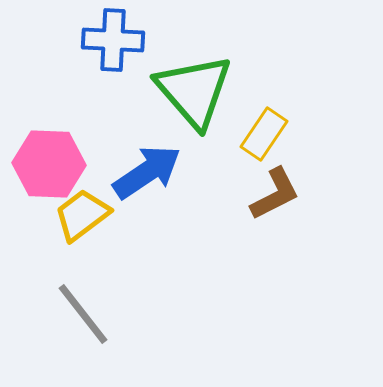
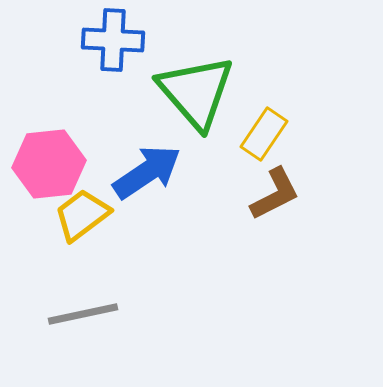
green triangle: moved 2 px right, 1 px down
pink hexagon: rotated 8 degrees counterclockwise
gray line: rotated 64 degrees counterclockwise
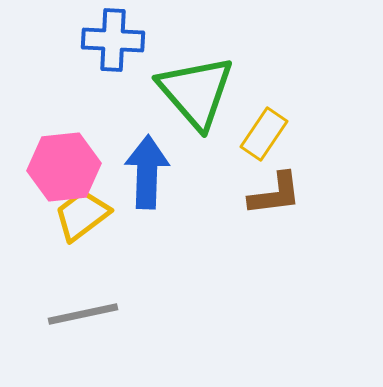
pink hexagon: moved 15 px right, 3 px down
blue arrow: rotated 54 degrees counterclockwise
brown L-shape: rotated 20 degrees clockwise
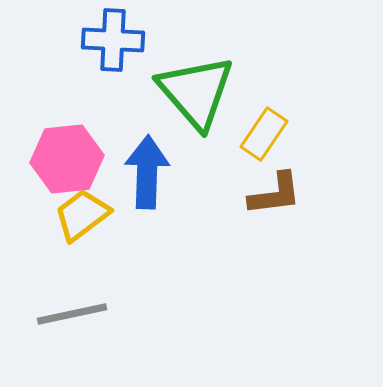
pink hexagon: moved 3 px right, 8 px up
gray line: moved 11 px left
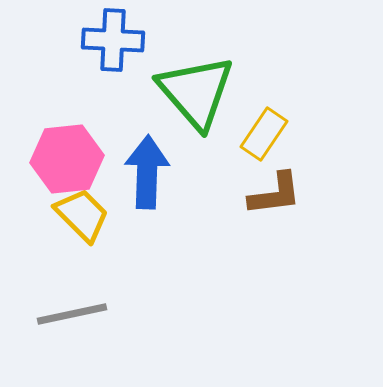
yellow trapezoid: rotated 82 degrees clockwise
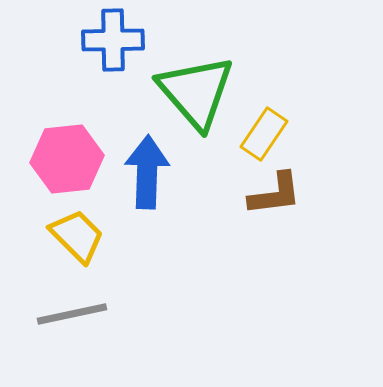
blue cross: rotated 4 degrees counterclockwise
yellow trapezoid: moved 5 px left, 21 px down
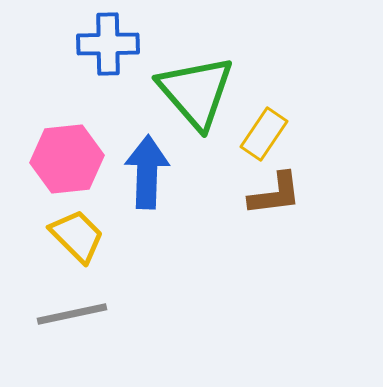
blue cross: moved 5 px left, 4 px down
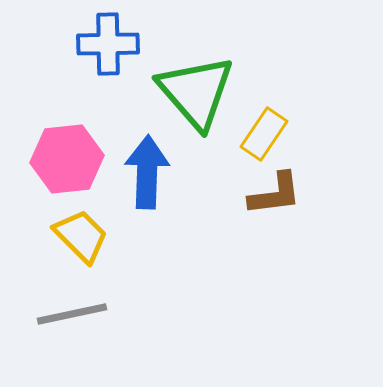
yellow trapezoid: moved 4 px right
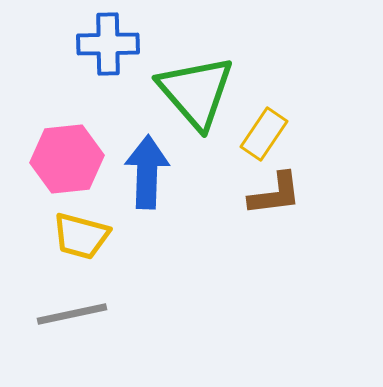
yellow trapezoid: rotated 150 degrees clockwise
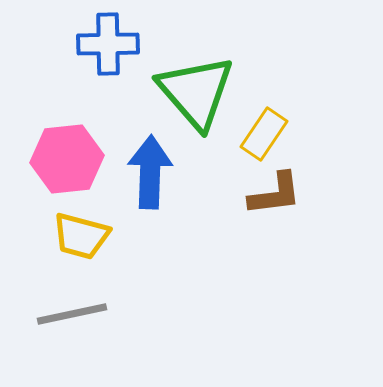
blue arrow: moved 3 px right
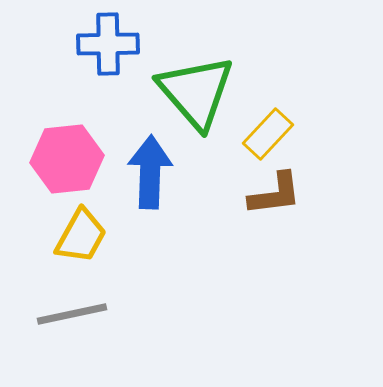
yellow rectangle: moved 4 px right; rotated 9 degrees clockwise
yellow trapezoid: rotated 76 degrees counterclockwise
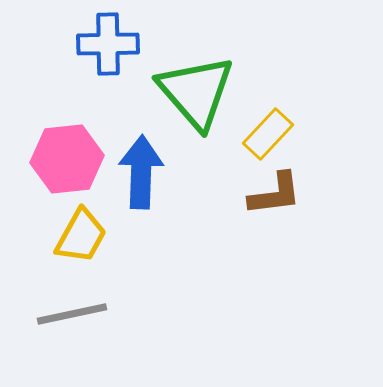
blue arrow: moved 9 px left
